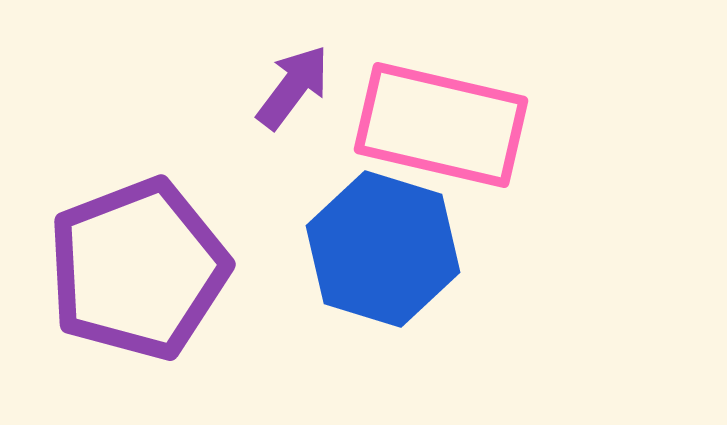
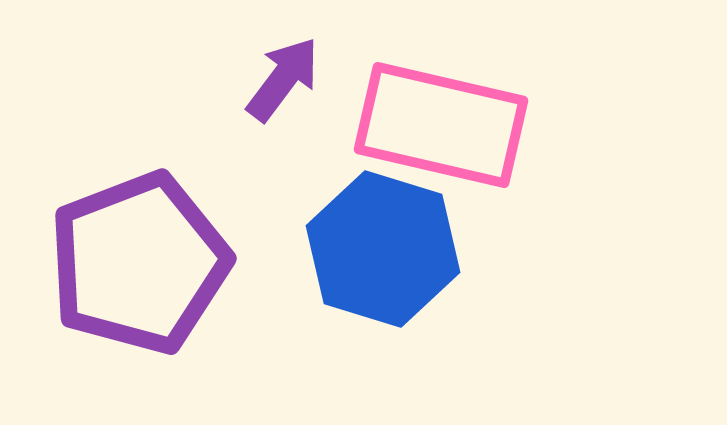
purple arrow: moved 10 px left, 8 px up
purple pentagon: moved 1 px right, 6 px up
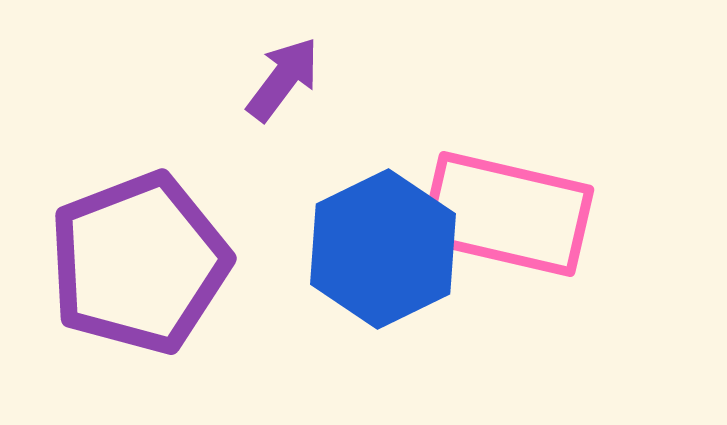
pink rectangle: moved 66 px right, 89 px down
blue hexagon: rotated 17 degrees clockwise
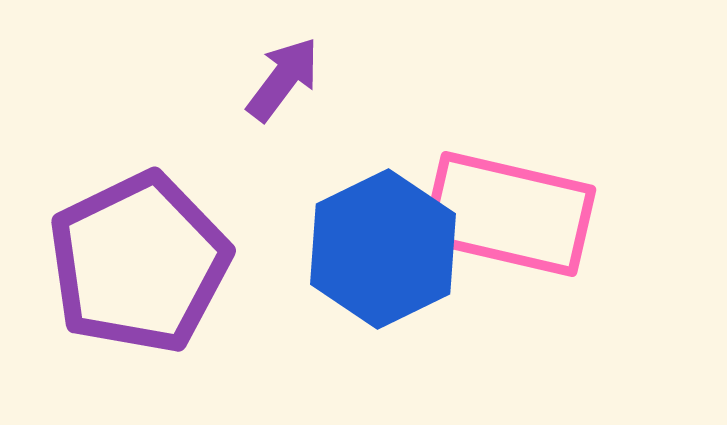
pink rectangle: moved 2 px right
purple pentagon: rotated 5 degrees counterclockwise
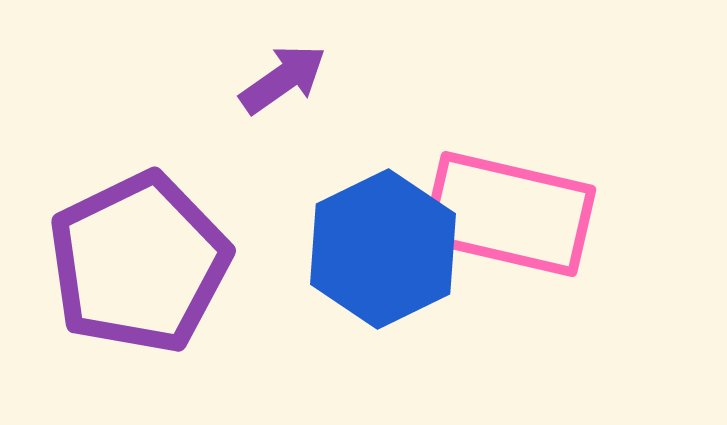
purple arrow: rotated 18 degrees clockwise
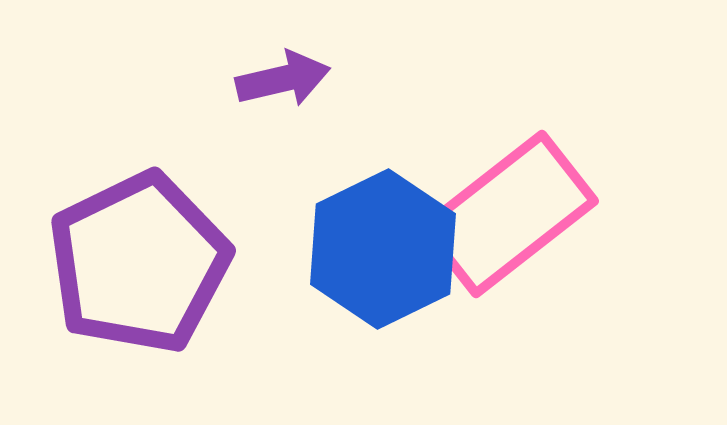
purple arrow: rotated 22 degrees clockwise
pink rectangle: rotated 51 degrees counterclockwise
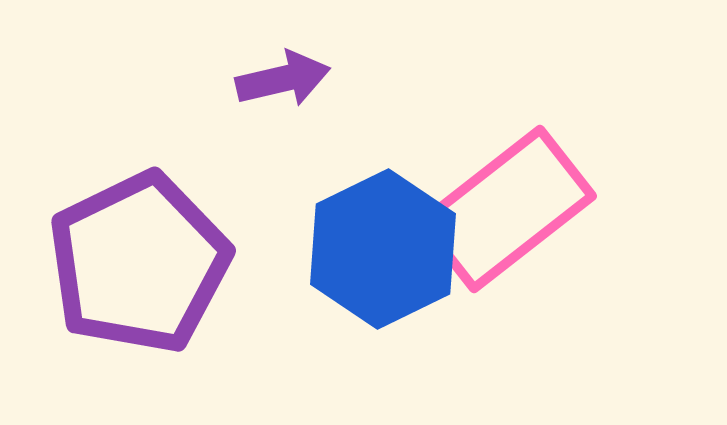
pink rectangle: moved 2 px left, 5 px up
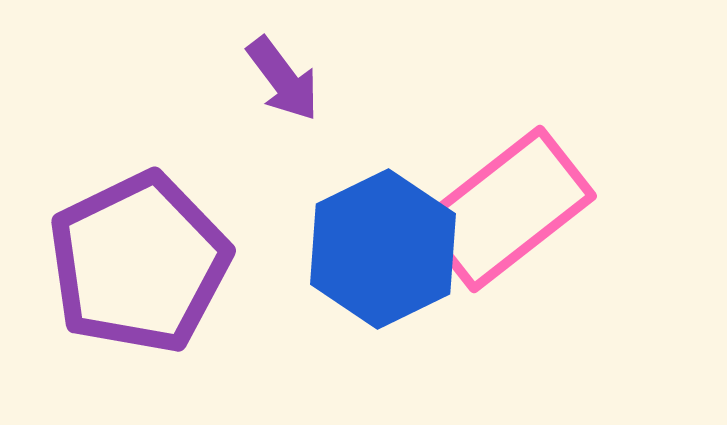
purple arrow: rotated 66 degrees clockwise
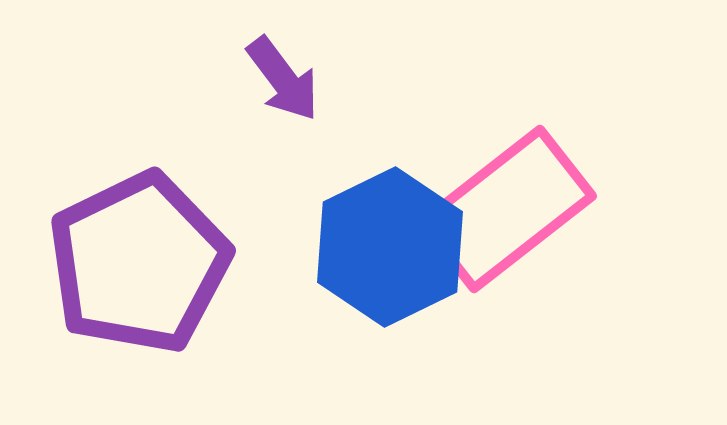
blue hexagon: moved 7 px right, 2 px up
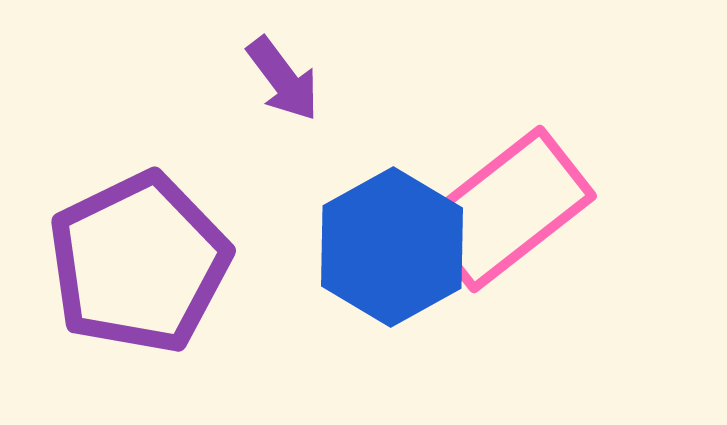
blue hexagon: moved 2 px right; rotated 3 degrees counterclockwise
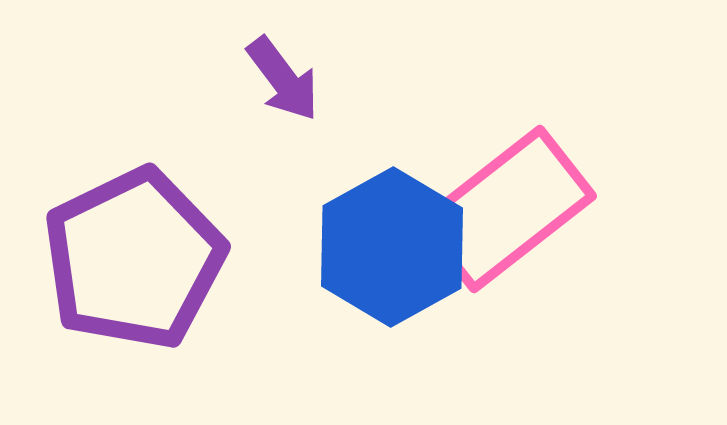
purple pentagon: moved 5 px left, 4 px up
